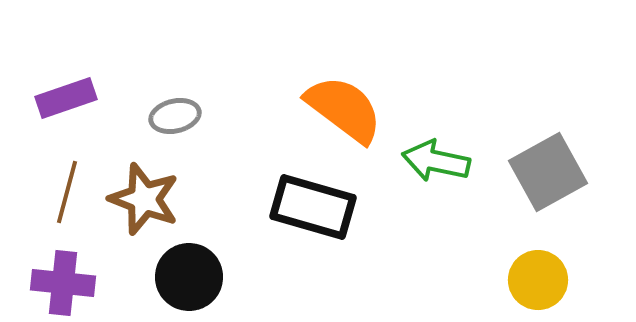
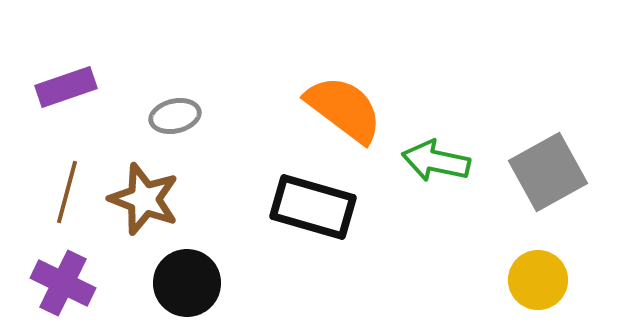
purple rectangle: moved 11 px up
black circle: moved 2 px left, 6 px down
purple cross: rotated 20 degrees clockwise
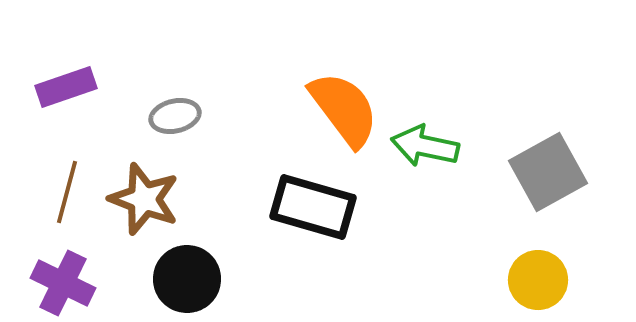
orange semicircle: rotated 16 degrees clockwise
green arrow: moved 11 px left, 15 px up
black circle: moved 4 px up
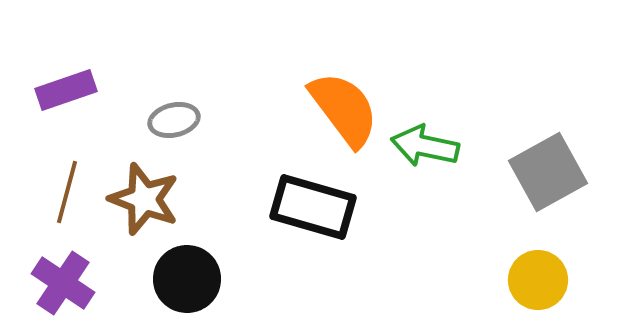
purple rectangle: moved 3 px down
gray ellipse: moved 1 px left, 4 px down
purple cross: rotated 8 degrees clockwise
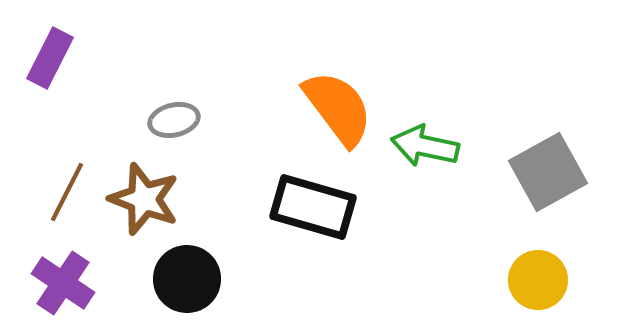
purple rectangle: moved 16 px left, 32 px up; rotated 44 degrees counterclockwise
orange semicircle: moved 6 px left, 1 px up
brown line: rotated 12 degrees clockwise
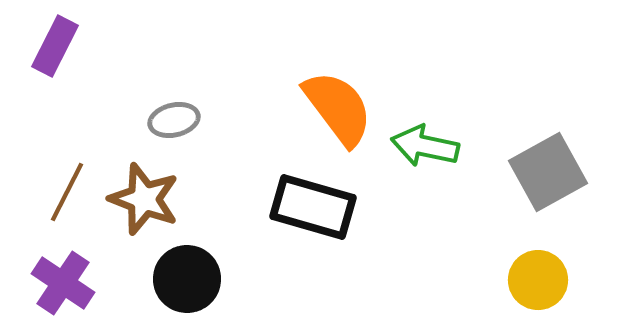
purple rectangle: moved 5 px right, 12 px up
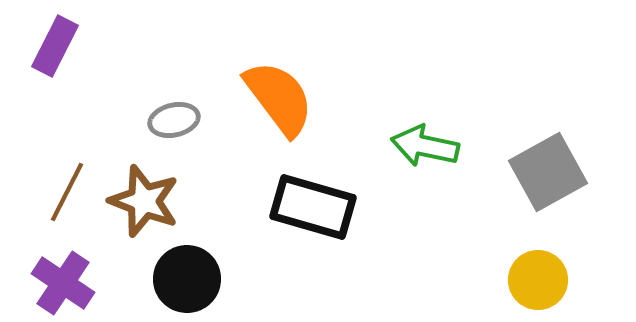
orange semicircle: moved 59 px left, 10 px up
brown star: moved 2 px down
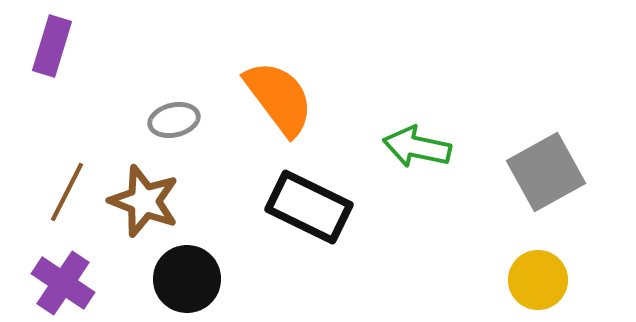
purple rectangle: moved 3 px left; rotated 10 degrees counterclockwise
green arrow: moved 8 px left, 1 px down
gray square: moved 2 px left
black rectangle: moved 4 px left; rotated 10 degrees clockwise
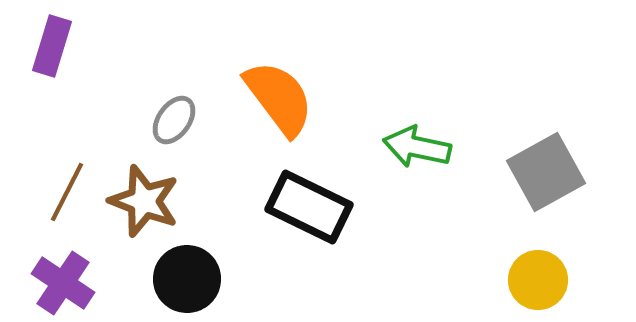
gray ellipse: rotated 42 degrees counterclockwise
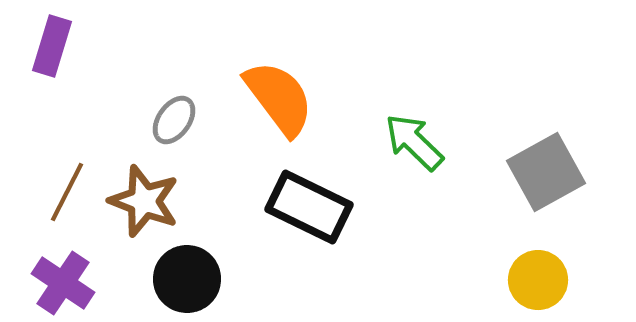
green arrow: moved 3 px left, 5 px up; rotated 32 degrees clockwise
